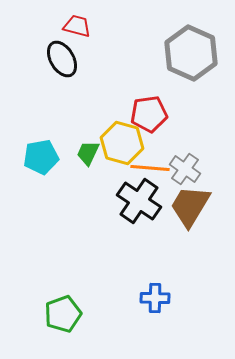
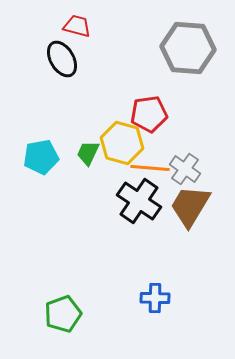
gray hexagon: moved 3 px left, 5 px up; rotated 20 degrees counterclockwise
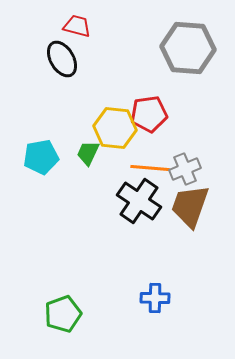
yellow hexagon: moved 7 px left, 15 px up; rotated 9 degrees counterclockwise
gray cross: rotated 32 degrees clockwise
brown trapezoid: rotated 12 degrees counterclockwise
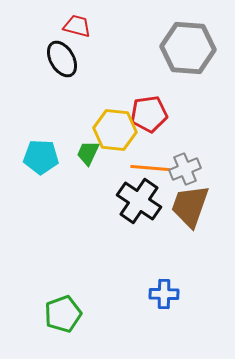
yellow hexagon: moved 2 px down
cyan pentagon: rotated 12 degrees clockwise
blue cross: moved 9 px right, 4 px up
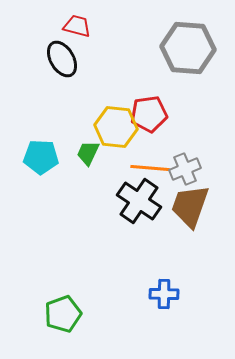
yellow hexagon: moved 1 px right, 3 px up
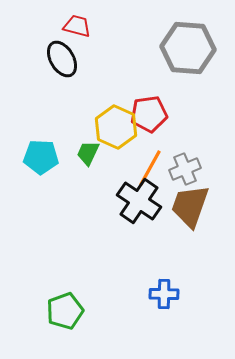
yellow hexagon: rotated 18 degrees clockwise
orange line: rotated 66 degrees counterclockwise
green pentagon: moved 2 px right, 3 px up
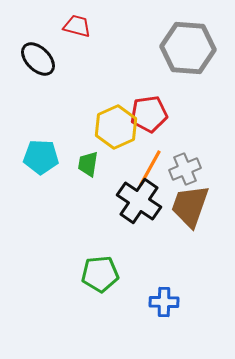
black ellipse: moved 24 px left; rotated 15 degrees counterclockwise
yellow hexagon: rotated 12 degrees clockwise
green trapezoid: moved 11 px down; rotated 16 degrees counterclockwise
blue cross: moved 8 px down
green pentagon: moved 35 px right, 37 px up; rotated 15 degrees clockwise
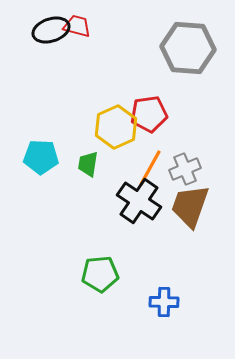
black ellipse: moved 13 px right, 29 px up; rotated 63 degrees counterclockwise
